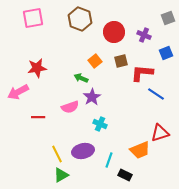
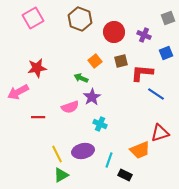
pink square: rotated 20 degrees counterclockwise
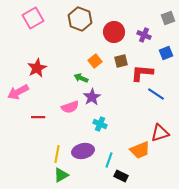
red star: rotated 18 degrees counterclockwise
yellow line: rotated 36 degrees clockwise
black rectangle: moved 4 px left, 1 px down
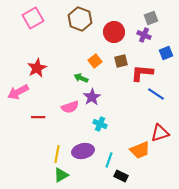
gray square: moved 17 px left
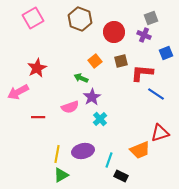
cyan cross: moved 5 px up; rotated 24 degrees clockwise
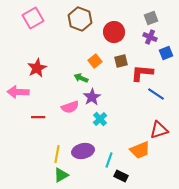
purple cross: moved 6 px right, 2 px down
pink arrow: rotated 30 degrees clockwise
red triangle: moved 1 px left, 3 px up
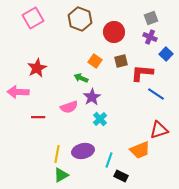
blue square: moved 1 px down; rotated 24 degrees counterclockwise
orange square: rotated 16 degrees counterclockwise
pink semicircle: moved 1 px left
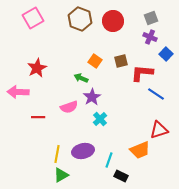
red circle: moved 1 px left, 11 px up
